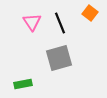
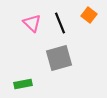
orange square: moved 1 px left, 2 px down
pink triangle: moved 1 px down; rotated 12 degrees counterclockwise
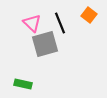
gray square: moved 14 px left, 14 px up
green rectangle: rotated 24 degrees clockwise
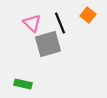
orange square: moved 1 px left
gray square: moved 3 px right
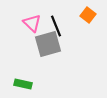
black line: moved 4 px left, 3 px down
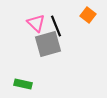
pink triangle: moved 4 px right
